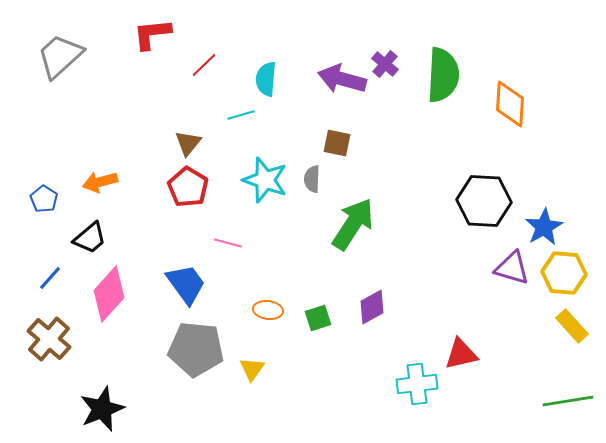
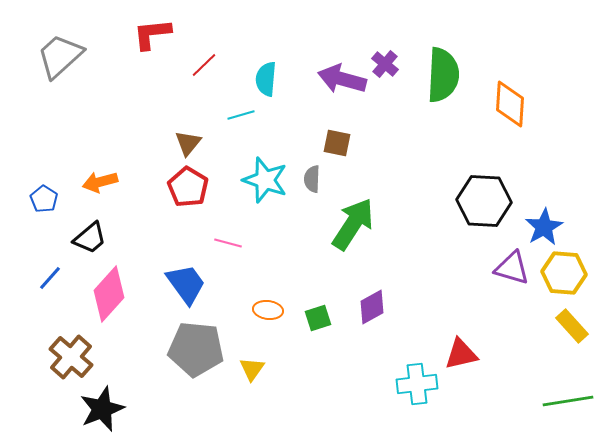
brown cross: moved 22 px right, 18 px down
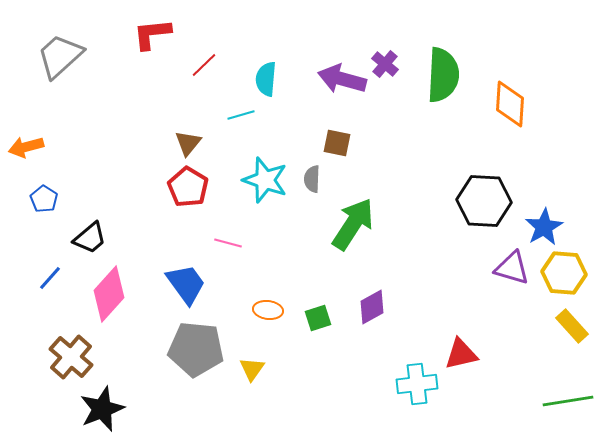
orange arrow: moved 74 px left, 35 px up
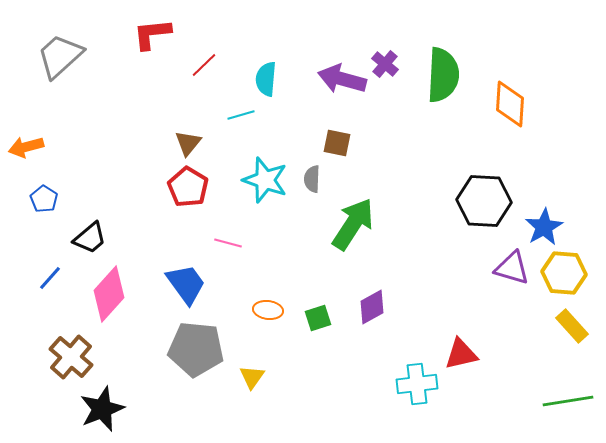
yellow triangle: moved 8 px down
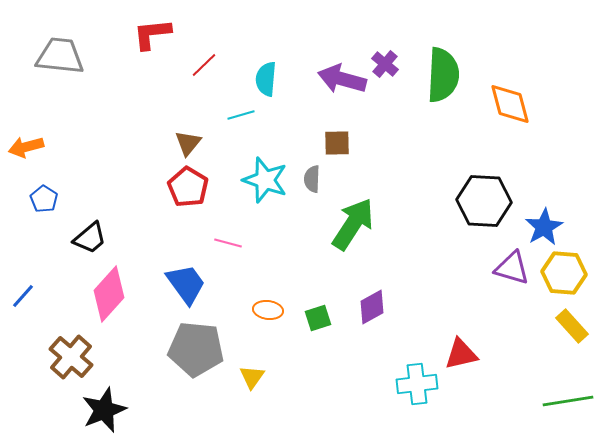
gray trapezoid: rotated 48 degrees clockwise
orange diamond: rotated 18 degrees counterclockwise
brown square: rotated 12 degrees counterclockwise
blue line: moved 27 px left, 18 px down
black star: moved 2 px right, 1 px down
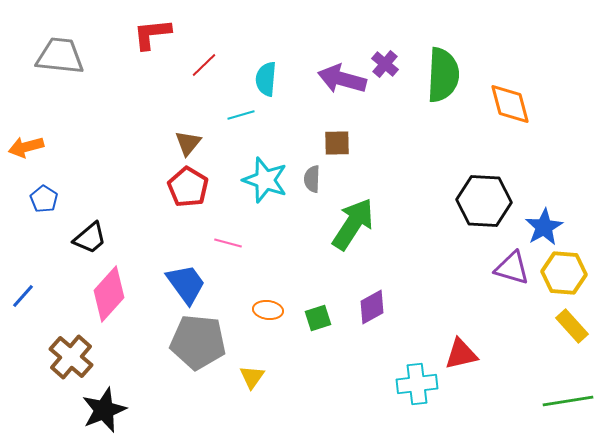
gray pentagon: moved 2 px right, 7 px up
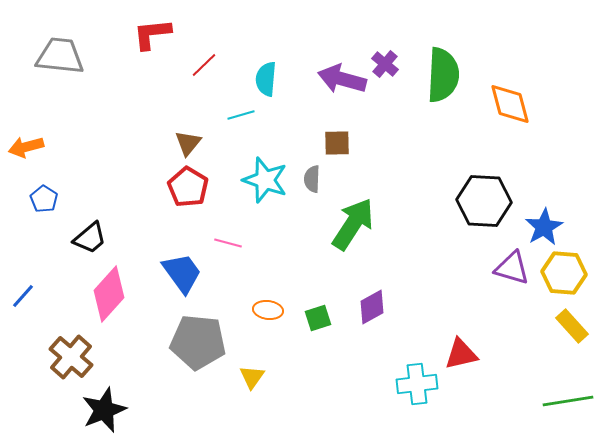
blue trapezoid: moved 4 px left, 11 px up
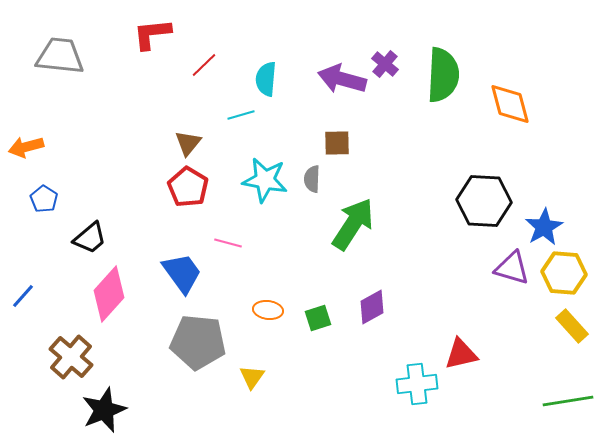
cyan star: rotated 9 degrees counterclockwise
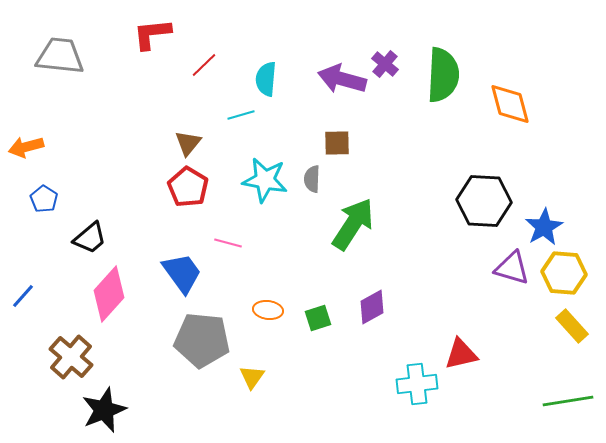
gray pentagon: moved 4 px right, 2 px up
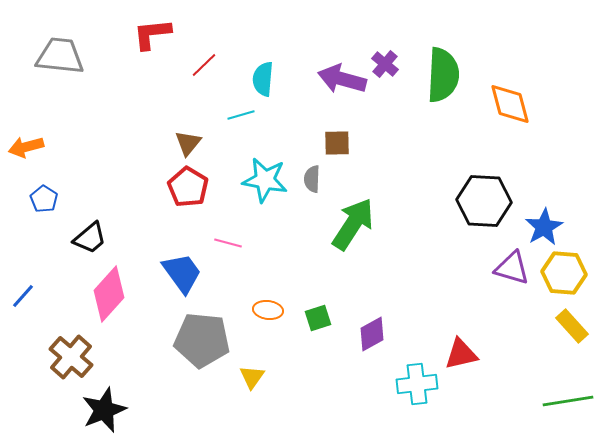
cyan semicircle: moved 3 px left
purple diamond: moved 27 px down
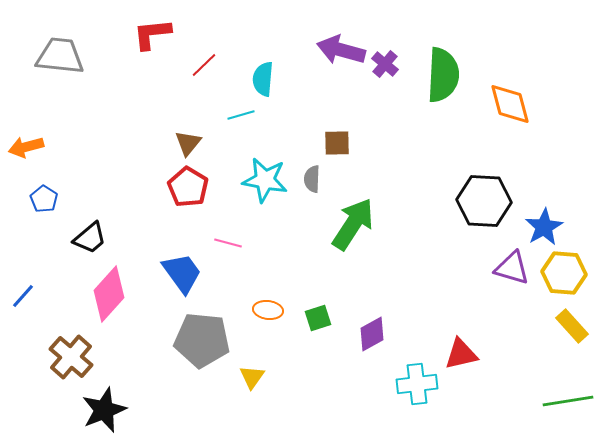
purple arrow: moved 1 px left, 29 px up
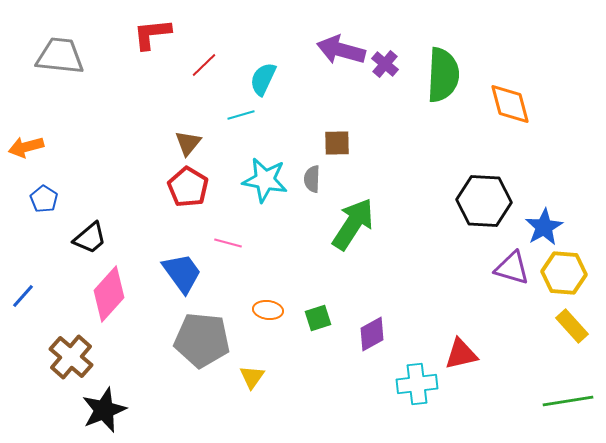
cyan semicircle: rotated 20 degrees clockwise
